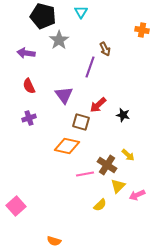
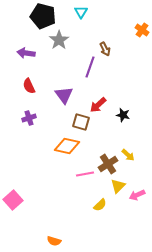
orange cross: rotated 24 degrees clockwise
brown cross: moved 1 px right, 1 px up; rotated 24 degrees clockwise
pink square: moved 3 px left, 6 px up
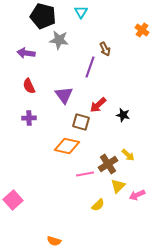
gray star: rotated 30 degrees counterclockwise
purple cross: rotated 16 degrees clockwise
yellow semicircle: moved 2 px left
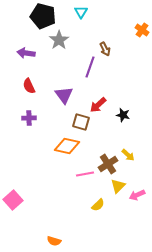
gray star: rotated 30 degrees clockwise
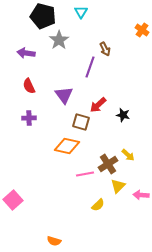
pink arrow: moved 4 px right; rotated 28 degrees clockwise
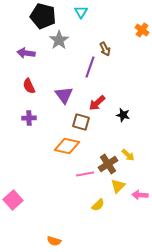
red arrow: moved 1 px left, 2 px up
pink arrow: moved 1 px left
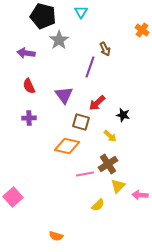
yellow arrow: moved 18 px left, 19 px up
pink square: moved 3 px up
orange semicircle: moved 2 px right, 5 px up
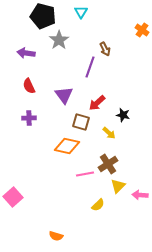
yellow arrow: moved 1 px left, 3 px up
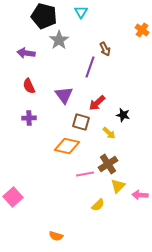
black pentagon: moved 1 px right
